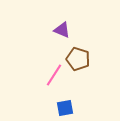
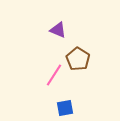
purple triangle: moved 4 px left
brown pentagon: rotated 15 degrees clockwise
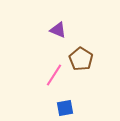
brown pentagon: moved 3 px right
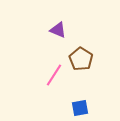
blue square: moved 15 px right
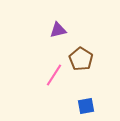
purple triangle: rotated 36 degrees counterclockwise
blue square: moved 6 px right, 2 px up
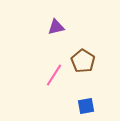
purple triangle: moved 2 px left, 3 px up
brown pentagon: moved 2 px right, 2 px down
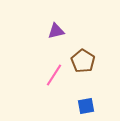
purple triangle: moved 4 px down
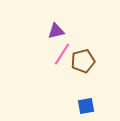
brown pentagon: rotated 25 degrees clockwise
pink line: moved 8 px right, 21 px up
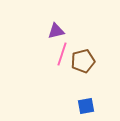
pink line: rotated 15 degrees counterclockwise
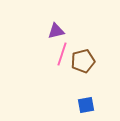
blue square: moved 1 px up
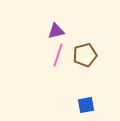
pink line: moved 4 px left, 1 px down
brown pentagon: moved 2 px right, 6 px up
